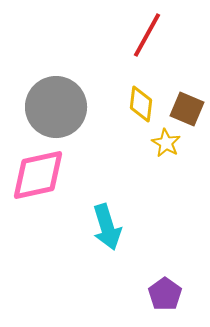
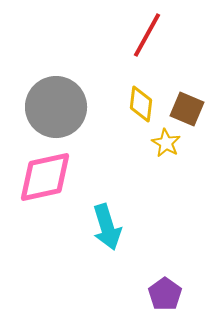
pink diamond: moved 7 px right, 2 px down
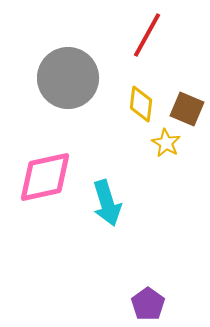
gray circle: moved 12 px right, 29 px up
cyan arrow: moved 24 px up
purple pentagon: moved 17 px left, 10 px down
